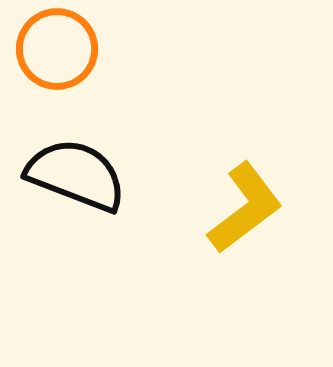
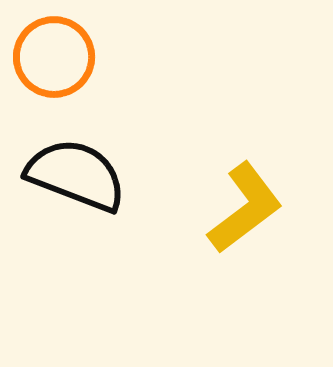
orange circle: moved 3 px left, 8 px down
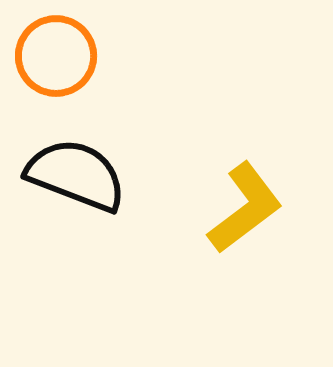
orange circle: moved 2 px right, 1 px up
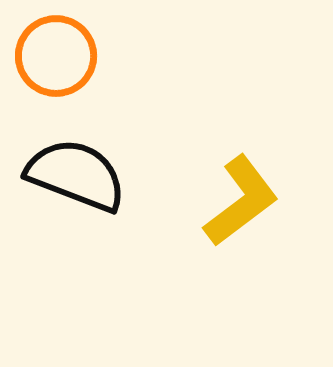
yellow L-shape: moved 4 px left, 7 px up
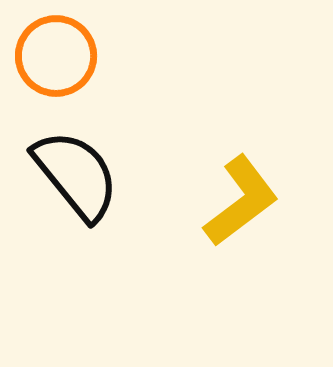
black semicircle: rotated 30 degrees clockwise
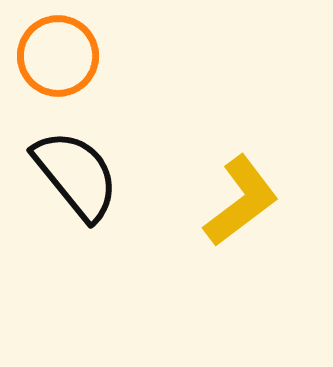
orange circle: moved 2 px right
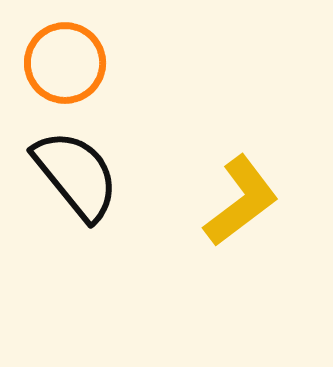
orange circle: moved 7 px right, 7 px down
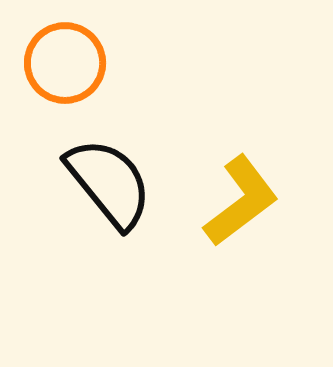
black semicircle: moved 33 px right, 8 px down
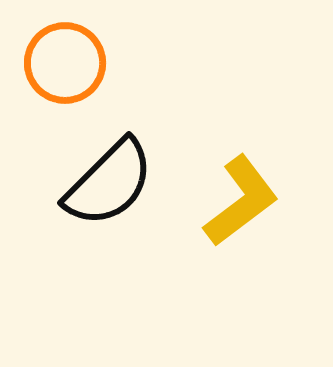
black semicircle: rotated 84 degrees clockwise
